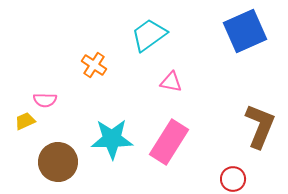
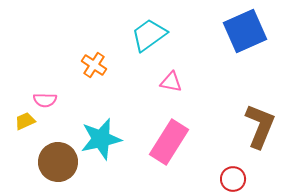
cyan star: moved 11 px left; rotated 12 degrees counterclockwise
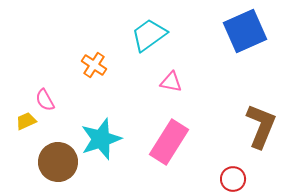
pink semicircle: rotated 60 degrees clockwise
yellow trapezoid: moved 1 px right
brown L-shape: moved 1 px right
cyan star: rotated 6 degrees counterclockwise
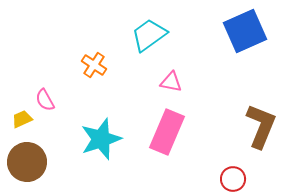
yellow trapezoid: moved 4 px left, 2 px up
pink rectangle: moved 2 px left, 10 px up; rotated 9 degrees counterclockwise
brown circle: moved 31 px left
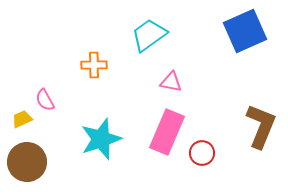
orange cross: rotated 35 degrees counterclockwise
red circle: moved 31 px left, 26 px up
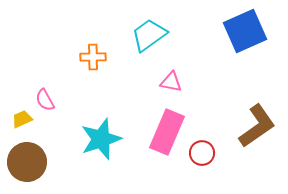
orange cross: moved 1 px left, 8 px up
brown L-shape: moved 4 px left; rotated 33 degrees clockwise
